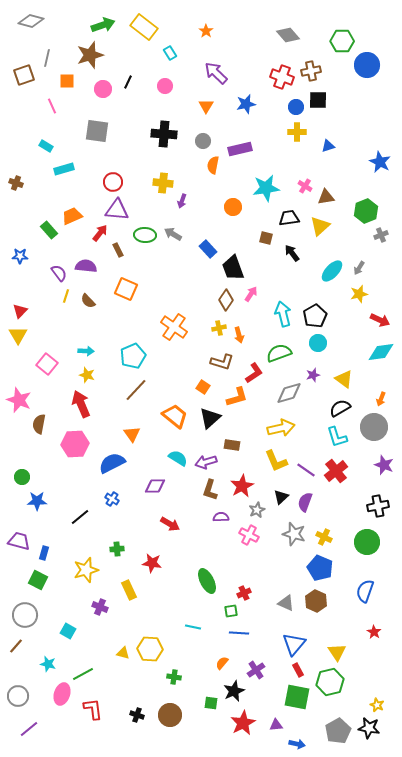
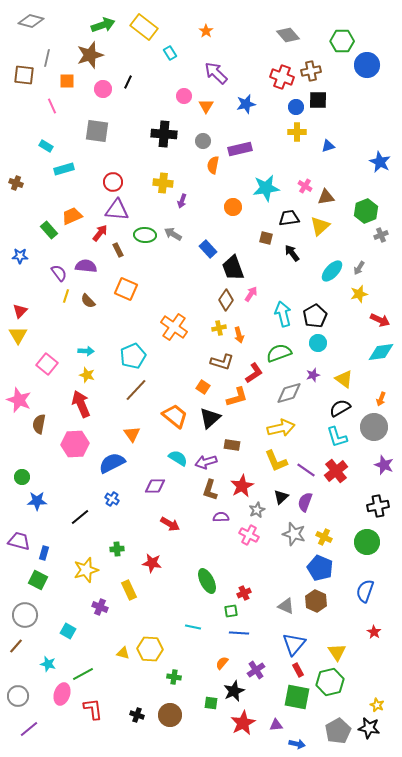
brown square at (24, 75): rotated 25 degrees clockwise
pink circle at (165, 86): moved 19 px right, 10 px down
gray triangle at (286, 603): moved 3 px down
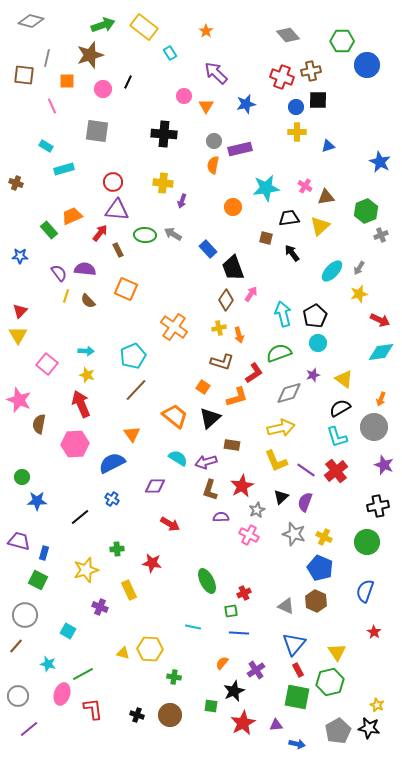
gray circle at (203, 141): moved 11 px right
purple semicircle at (86, 266): moved 1 px left, 3 px down
green square at (211, 703): moved 3 px down
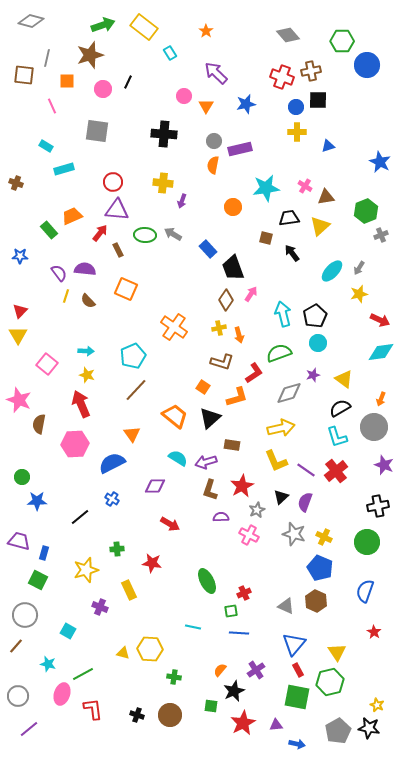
orange semicircle at (222, 663): moved 2 px left, 7 px down
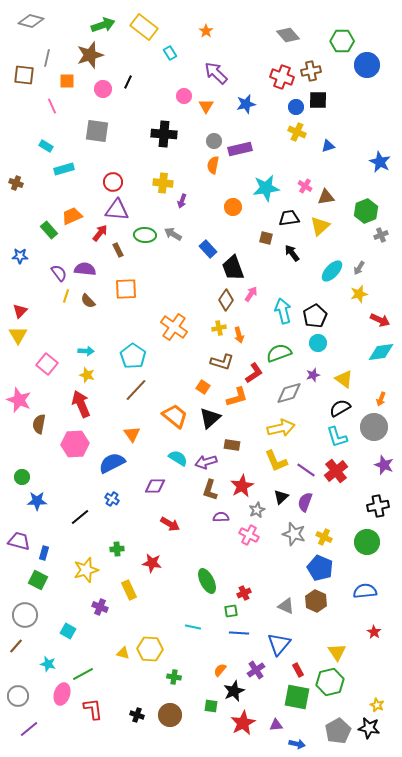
yellow cross at (297, 132): rotated 24 degrees clockwise
orange square at (126, 289): rotated 25 degrees counterclockwise
cyan arrow at (283, 314): moved 3 px up
cyan pentagon at (133, 356): rotated 15 degrees counterclockwise
blue semicircle at (365, 591): rotated 65 degrees clockwise
blue triangle at (294, 644): moved 15 px left
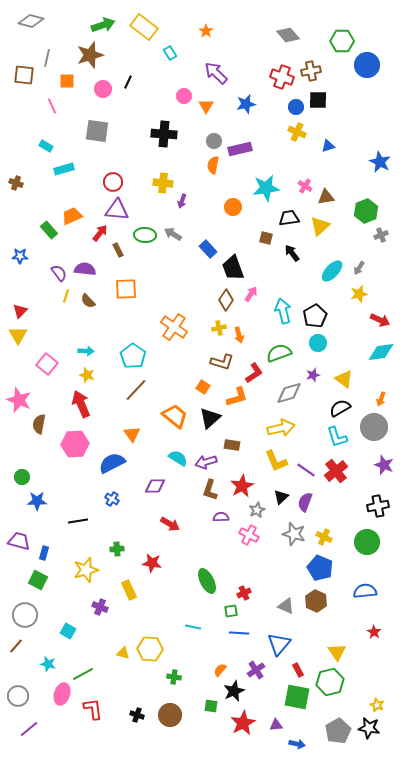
black line at (80, 517): moved 2 px left, 4 px down; rotated 30 degrees clockwise
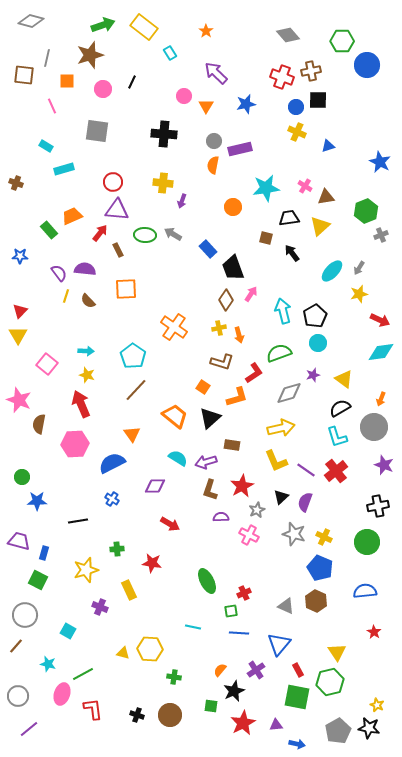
black line at (128, 82): moved 4 px right
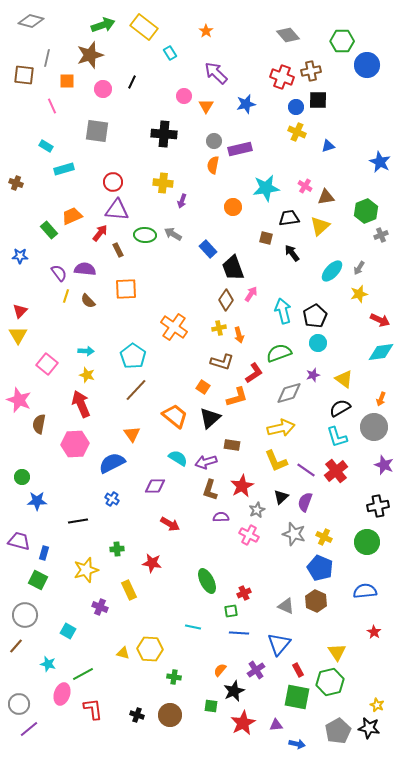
gray circle at (18, 696): moved 1 px right, 8 px down
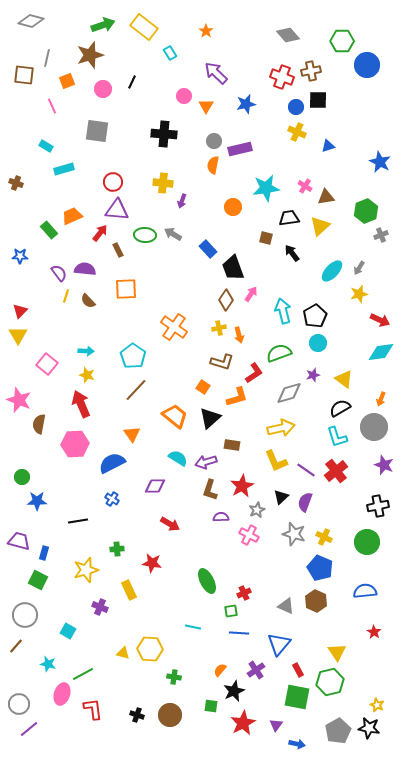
orange square at (67, 81): rotated 21 degrees counterclockwise
purple triangle at (276, 725): rotated 48 degrees counterclockwise
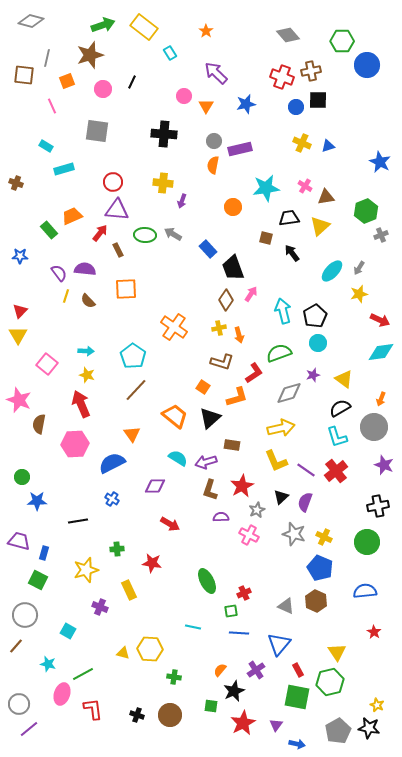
yellow cross at (297, 132): moved 5 px right, 11 px down
